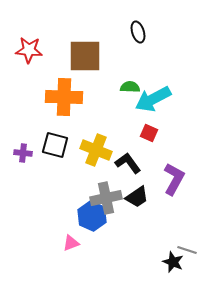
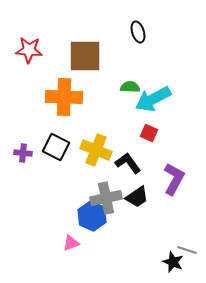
black square: moved 1 px right, 2 px down; rotated 12 degrees clockwise
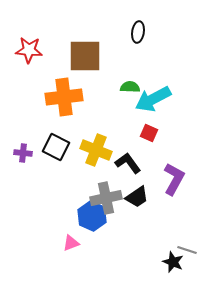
black ellipse: rotated 25 degrees clockwise
orange cross: rotated 9 degrees counterclockwise
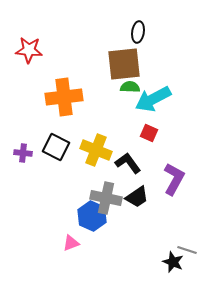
brown square: moved 39 px right, 8 px down; rotated 6 degrees counterclockwise
gray cross: rotated 24 degrees clockwise
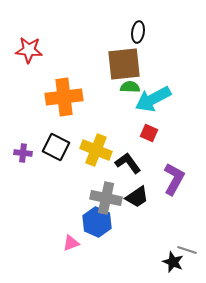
blue hexagon: moved 5 px right, 6 px down
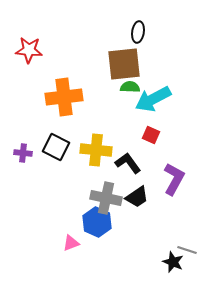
red square: moved 2 px right, 2 px down
yellow cross: rotated 16 degrees counterclockwise
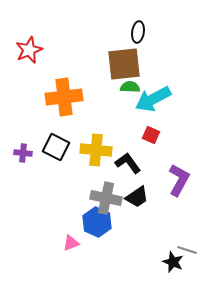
red star: rotated 28 degrees counterclockwise
purple L-shape: moved 5 px right, 1 px down
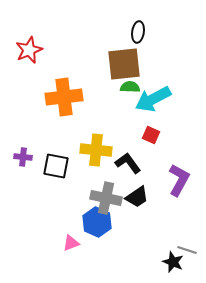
black square: moved 19 px down; rotated 16 degrees counterclockwise
purple cross: moved 4 px down
